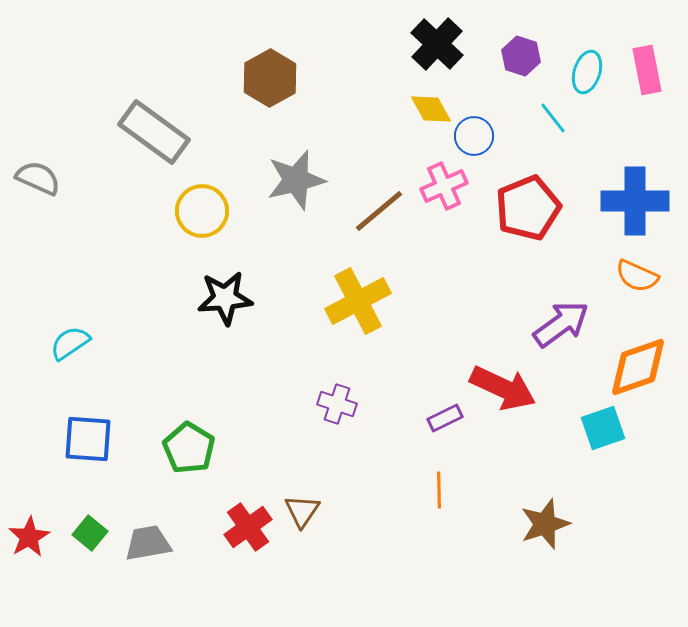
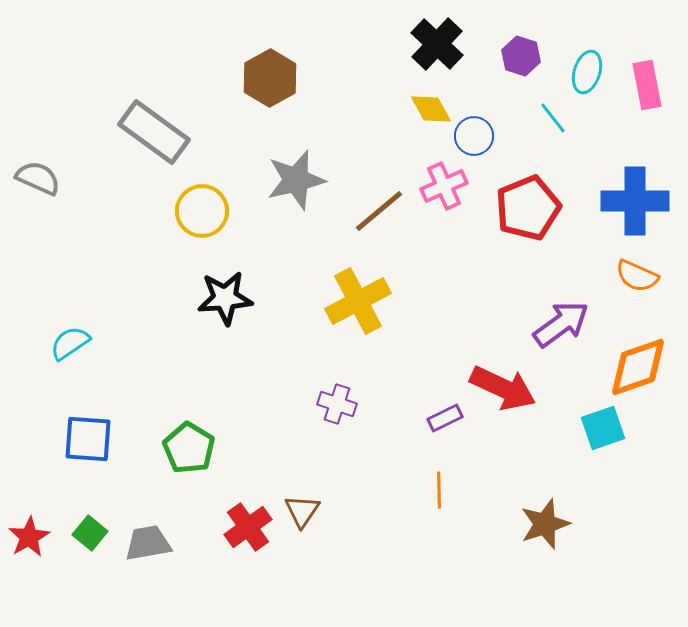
pink rectangle: moved 15 px down
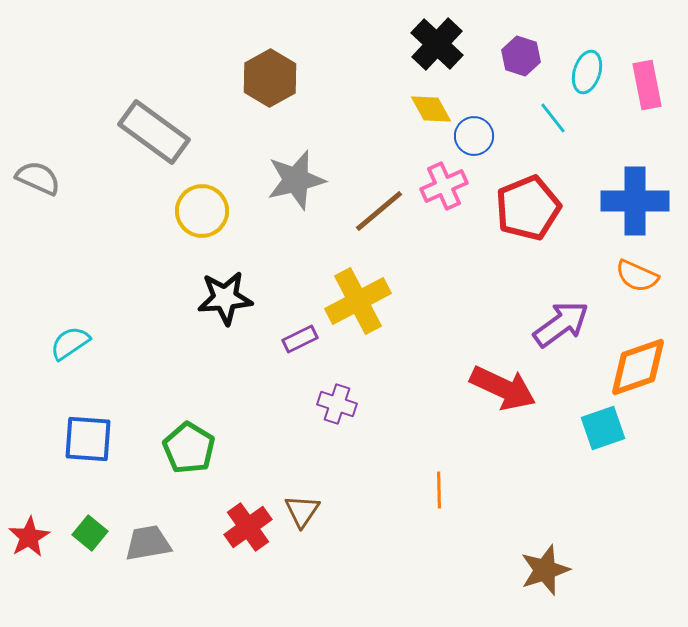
purple rectangle: moved 145 px left, 79 px up
brown star: moved 46 px down
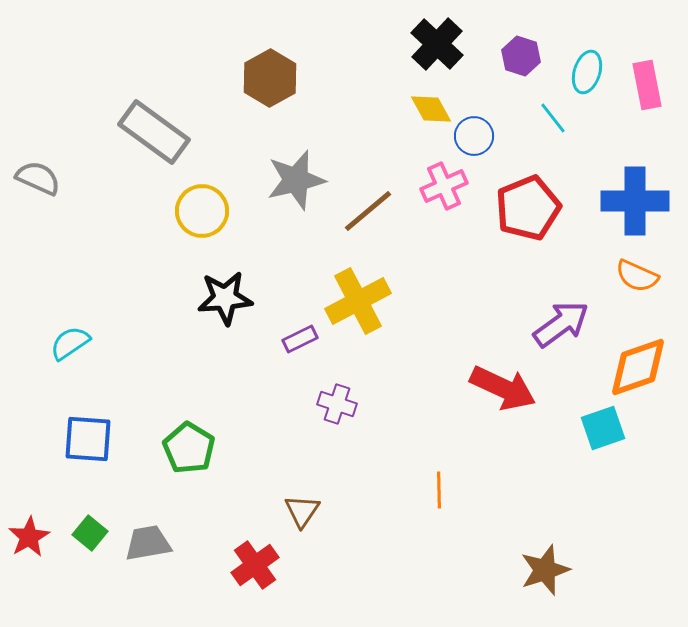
brown line: moved 11 px left
red cross: moved 7 px right, 38 px down
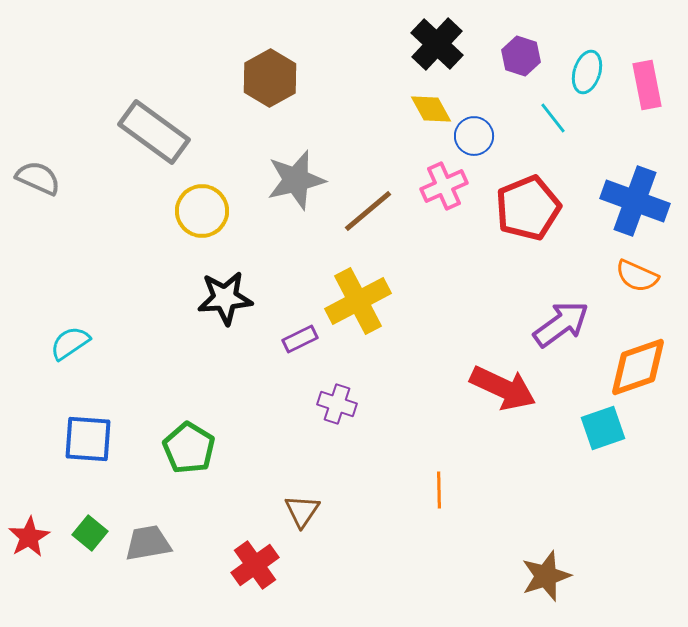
blue cross: rotated 20 degrees clockwise
brown star: moved 1 px right, 6 px down
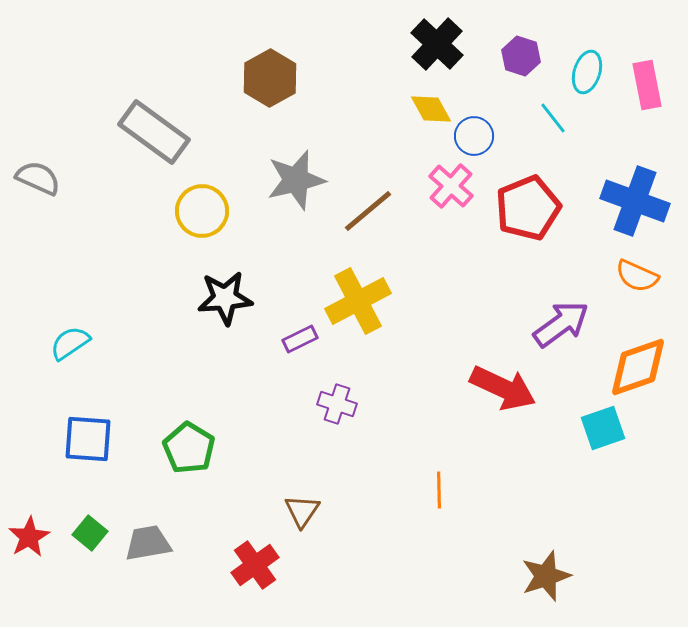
pink cross: moved 7 px right; rotated 24 degrees counterclockwise
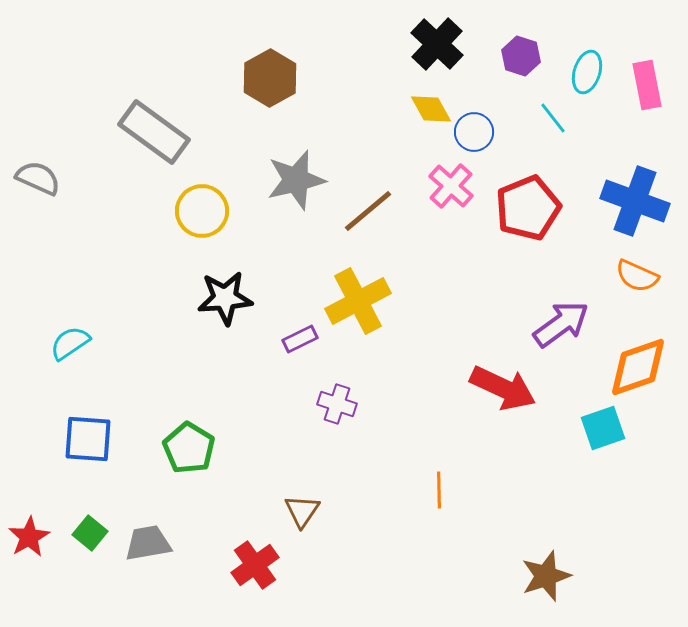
blue circle: moved 4 px up
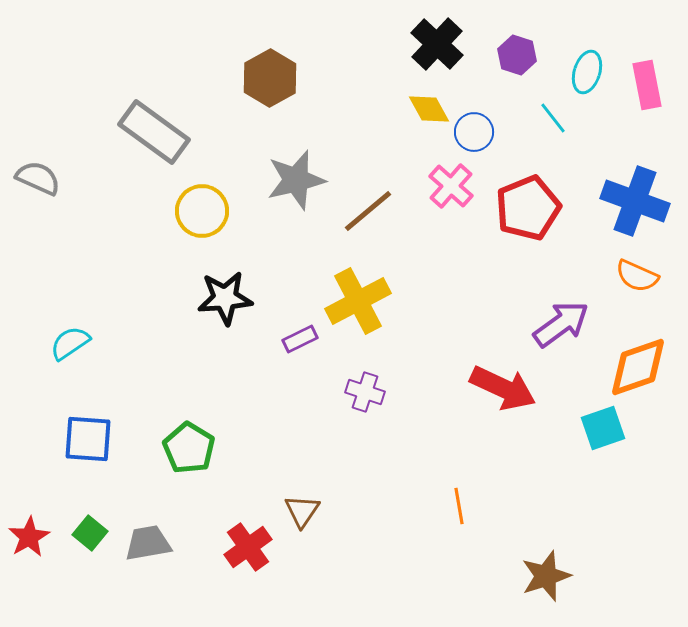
purple hexagon: moved 4 px left, 1 px up
yellow diamond: moved 2 px left
purple cross: moved 28 px right, 12 px up
orange line: moved 20 px right, 16 px down; rotated 9 degrees counterclockwise
red cross: moved 7 px left, 18 px up
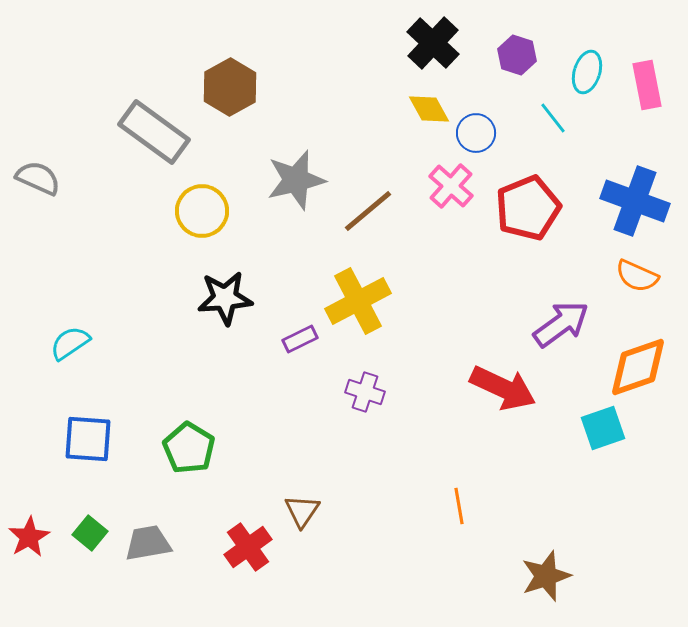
black cross: moved 4 px left, 1 px up
brown hexagon: moved 40 px left, 9 px down
blue circle: moved 2 px right, 1 px down
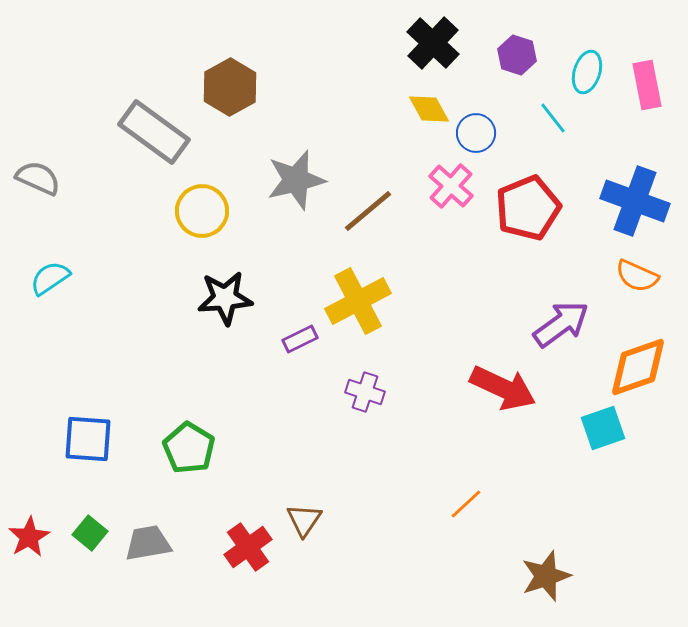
cyan semicircle: moved 20 px left, 65 px up
orange line: moved 7 px right, 2 px up; rotated 57 degrees clockwise
brown triangle: moved 2 px right, 9 px down
